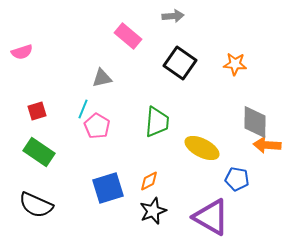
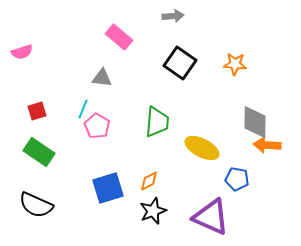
pink rectangle: moved 9 px left, 1 px down
gray triangle: rotated 20 degrees clockwise
purple triangle: rotated 6 degrees counterclockwise
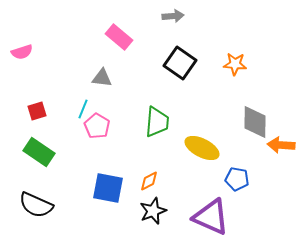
orange arrow: moved 14 px right
blue square: rotated 28 degrees clockwise
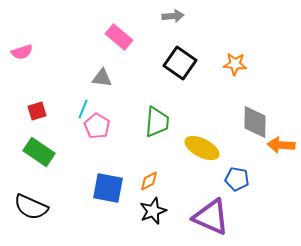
black semicircle: moved 5 px left, 2 px down
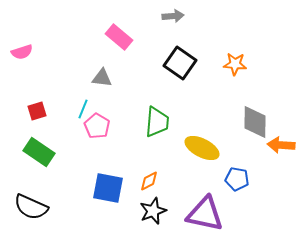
purple triangle: moved 6 px left, 3 px up; rotated 12 degrees counterclockwise
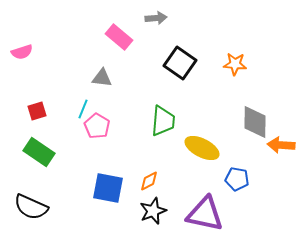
gray arrow: moved 17 px left, 2 px down
green trapezoid: moved 6 px right, 1 px up
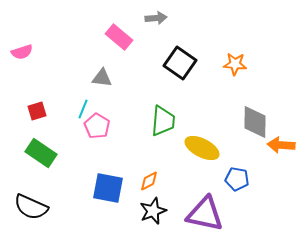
green rectangle: moved 2 px right, 1 px down
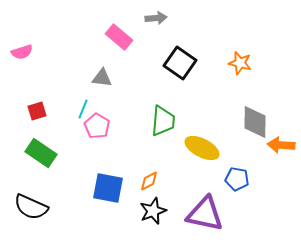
orange star: moved 5 px right, 1 px up; rotated 10 degrees clockwise
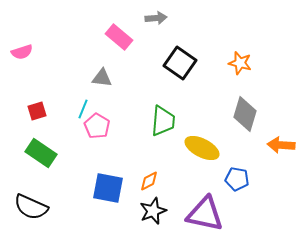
gray diamond: moved 10 px left, 8 px up; rotated 16 degrees clockwise
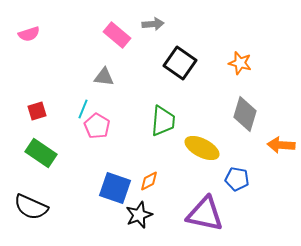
gray arrow: moved 3 px left, 6 px down
pink rectangle: moved 2 px left, 2 px up
pink semicircle: moved 7 px right, 18 px up
gray triangle: moved 2 px right, 1 px up
blue square: moved 7 px right; rotated 8 degrees clockwise
black star: moved 14 px left, 4 px down
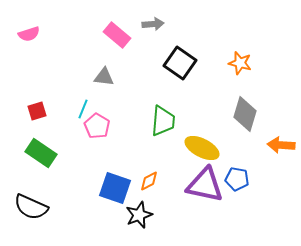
purple triangle: moved 29 px up
